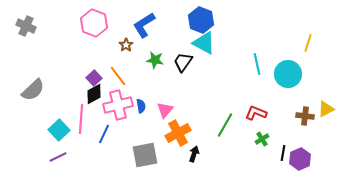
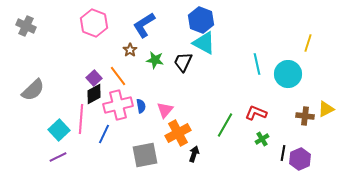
brown star: moved 4 px right, 5 px down
black trapezoid: rotated 10 degrees counterclockwise
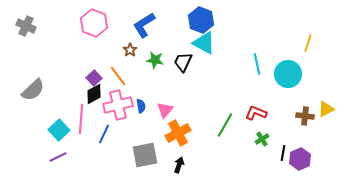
black arrow: moved 15 px left, 11 px down
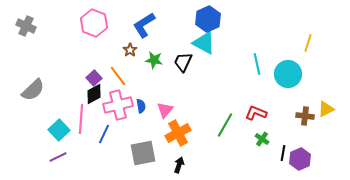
blue hexagon: moved 7 px right, 1 px up; rotated 15 degrees clockwise
green star: moved 1 px left
green cross: rotated 24 degrees counterclockwise
gray square: moved 2 px left, 2 px up
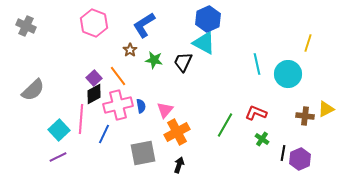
orange cross: moved 1 px left, 1 px up
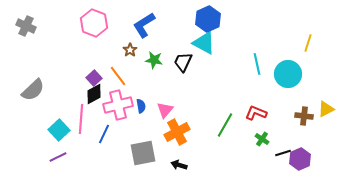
brown cross: moved 1 px left
black line: rotated 63 degrees clockwise
black arrow: rotated 91 degrees counterclockwise
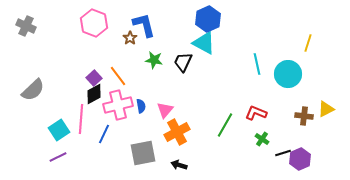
blue L-shape: rotated 108 degrees clockwise
brown star: moved 12 px up
cyan square: rotated 10 degrees clockwise
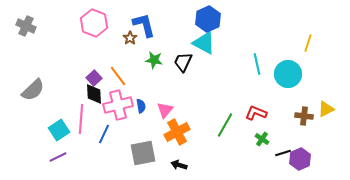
black diamond: rotated 65 degrees counterclockwise
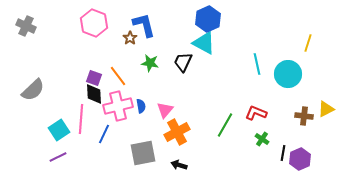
green star: moved 4 px left, 3 px down
purple square: rotated 28 degrees counterclockwise
pink cross: moved 1 px down
black line: rotated 63 degrees counterclockwise
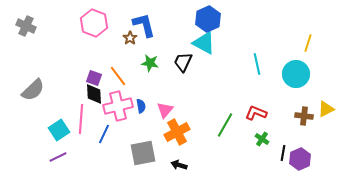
cyan circle: moved 8 px right
